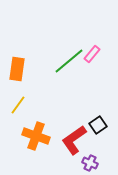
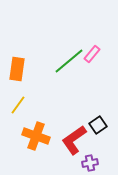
purple cross: rotated 35 degrees counterclockwise
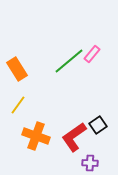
orange rectangle: rotated 40 degrees counterclockwise
red L-shape: moved 3 px up
purple cross: rotated 14 degrees clockwise
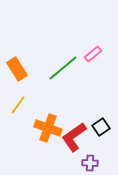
pink rectangle: moved 1 px right; rotated 12 degrees clockwise
green line: moved 6 px left, 7 px down
black square: moved 3 px right, 2 px down
orange cross: moved 12 px right, 8 px up
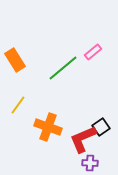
pink rectangle: moved 2 px up
orange rectangle: moved 2 px left, 9 px up
orange cross: moved 1 px up
red L-shape: moved 9 px right, 2 px down; rotated 12 degrees clockwise
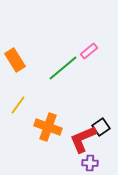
pink rectangle: moved 4 px left, 1 px up
